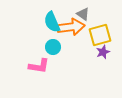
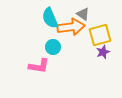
cyan semicircle: moved 2 px left, 4 px up
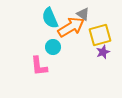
orange arrow: rotated 24 degrees counterclockwise
pink L-shape: rotated 75 degrees clockwise
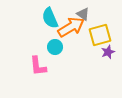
cyan circle: moved 2 px right
purple star: moved 5 px right
pink L-shape: moved 1 px left
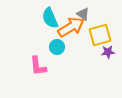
cyan circle: moved 2 px right
purple star: rotated 16 degrees clockwise
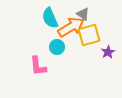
yellow square: moved 11 px left
purple star: rotated 24 degrees counterclockwise
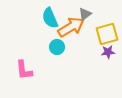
gray triangle: moved 2 px right; rotated 48 degrees clockwise
yellow square: moved 18 px right, 1 px up
purple star: rotated 24 degrees clockwise
pink L-shape: moved 14 px left, 4 px down
